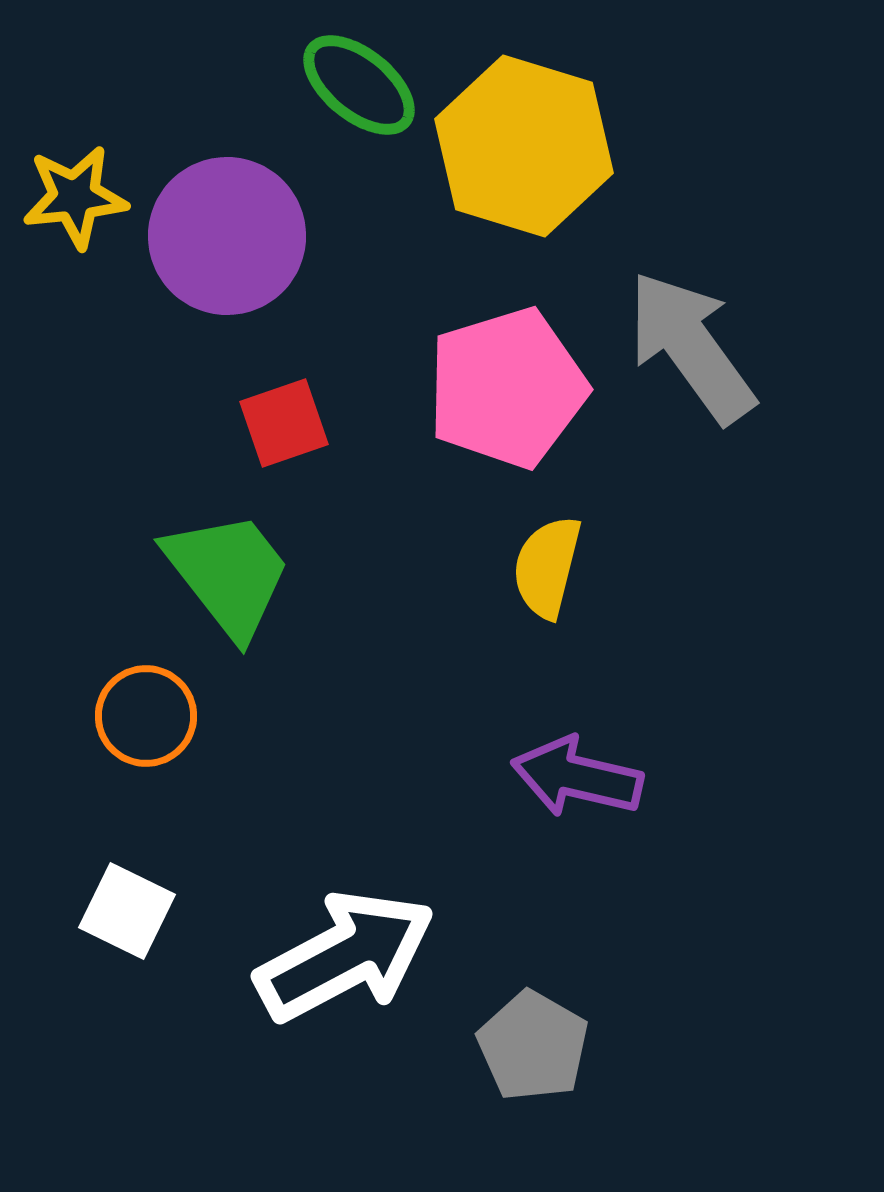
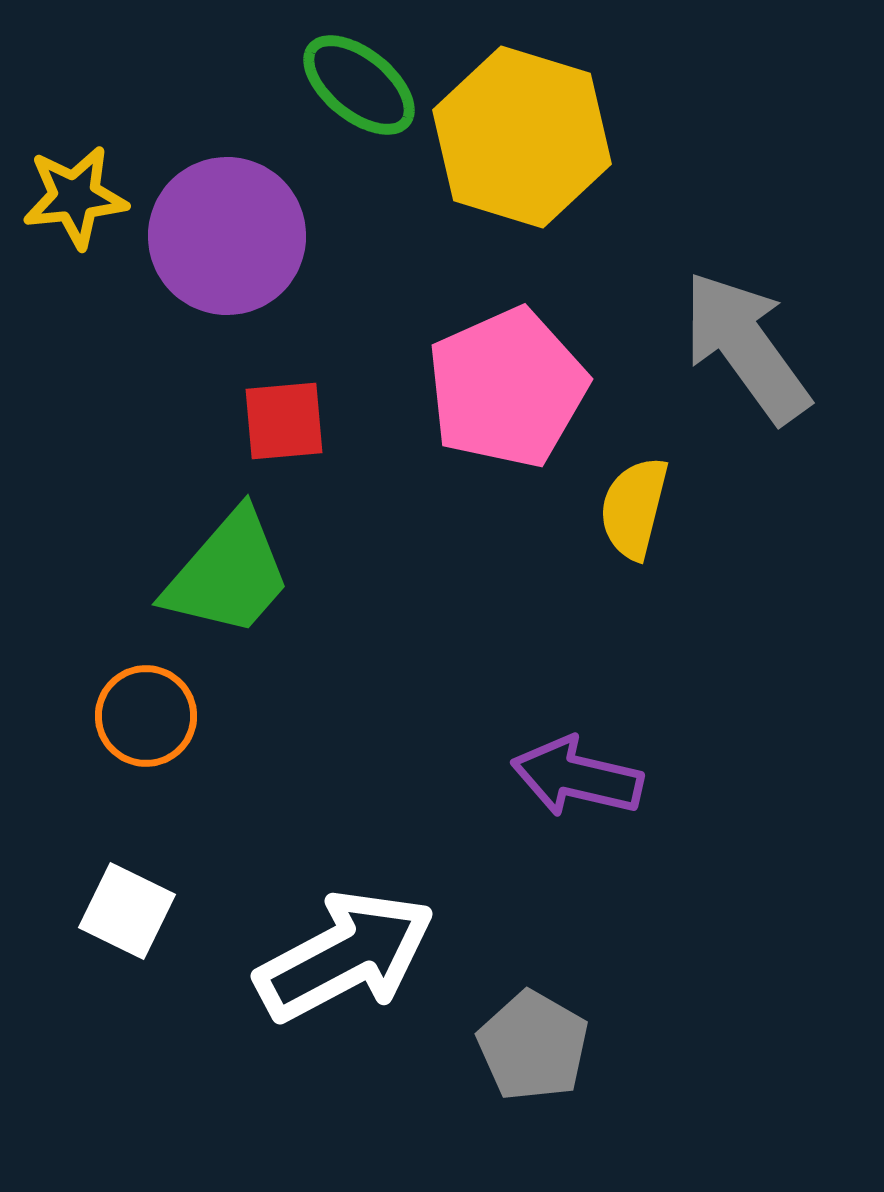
yellow hexagon: moved 2 px left, 9 px up
gray arrow: moved 55 px right
pink pentagon: rotated 7 degrees counterclockwise
red square: moved 2 px up; rotated 14 degrees clockwise
yellow semicircle: moved 87 px right, 59 px up
green trapezoid: rotated 79 degrees clockwise
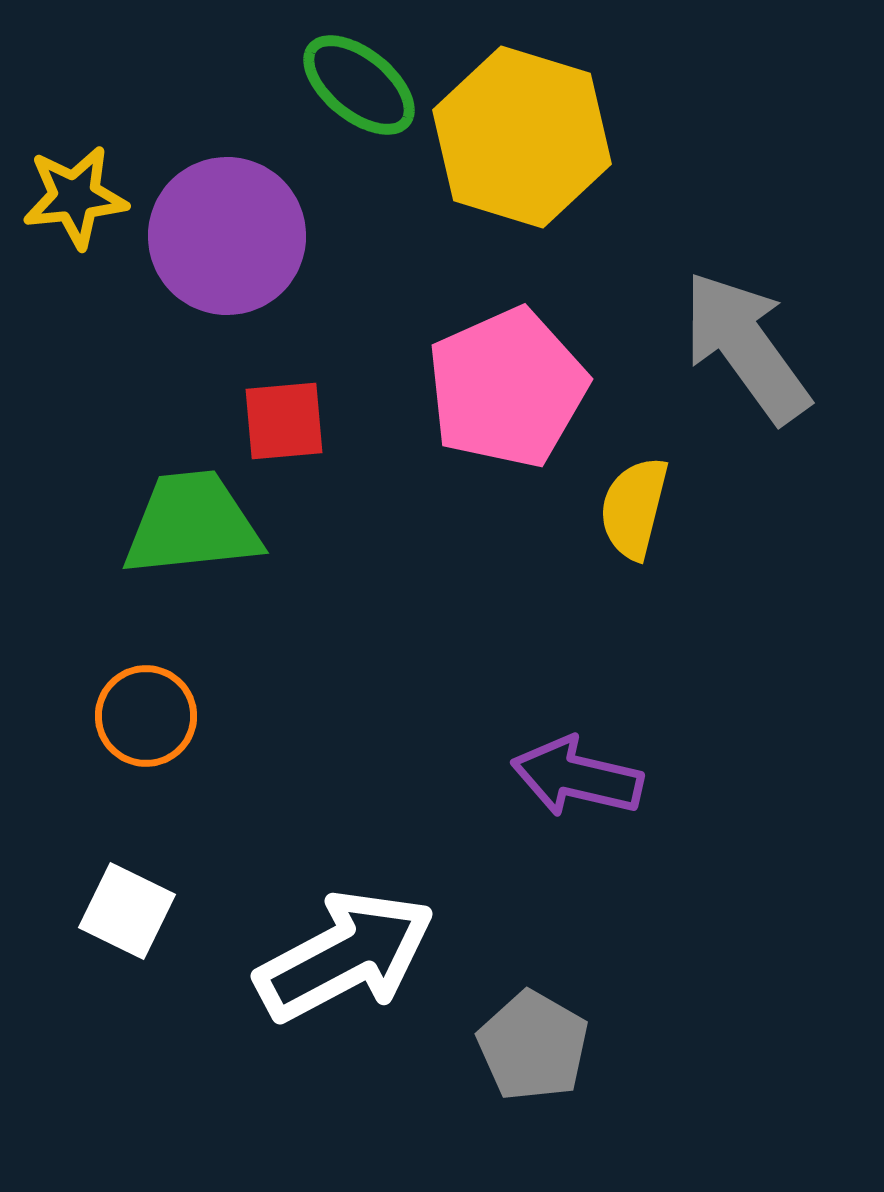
green trapezoid: moved 36 px left, 50 px up; rotated 137 degrees counterclockwise
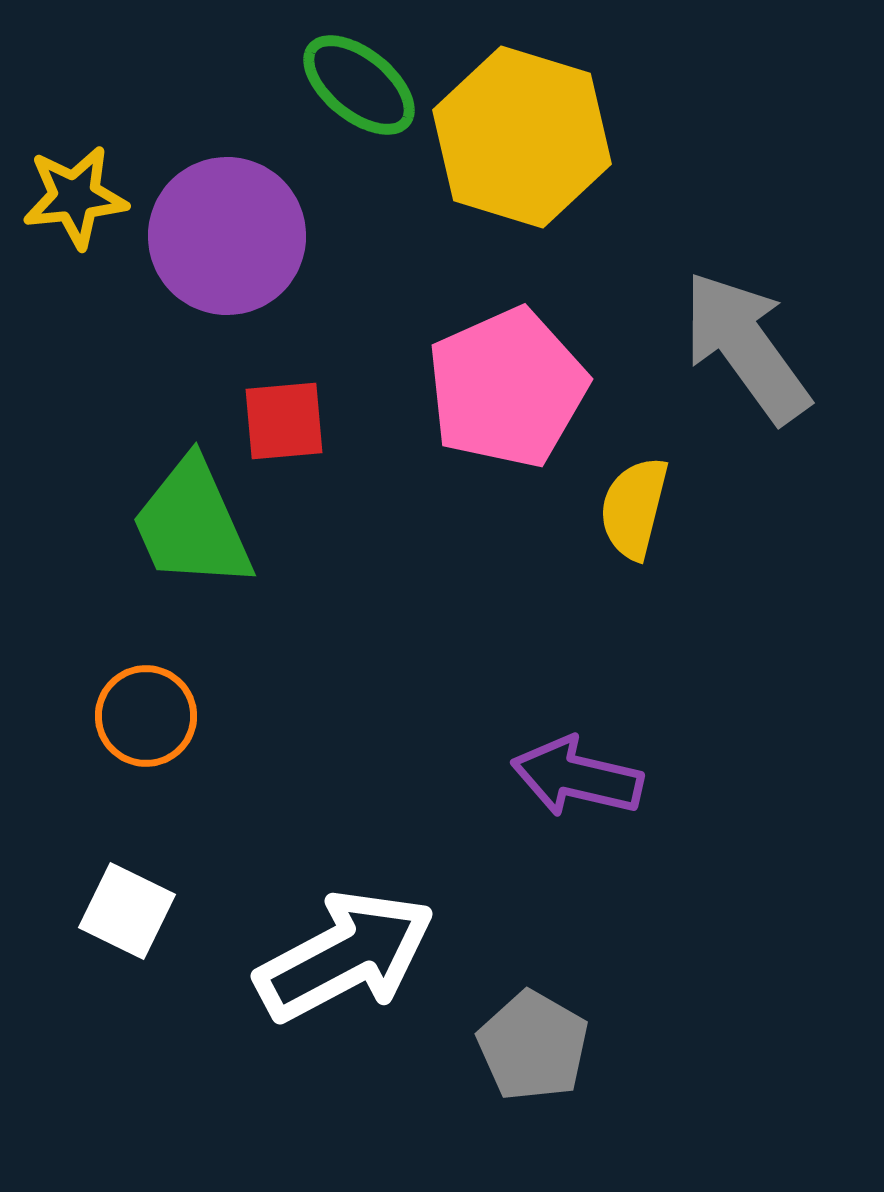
green trapezoid: rotated 108 degrees counterclockwise
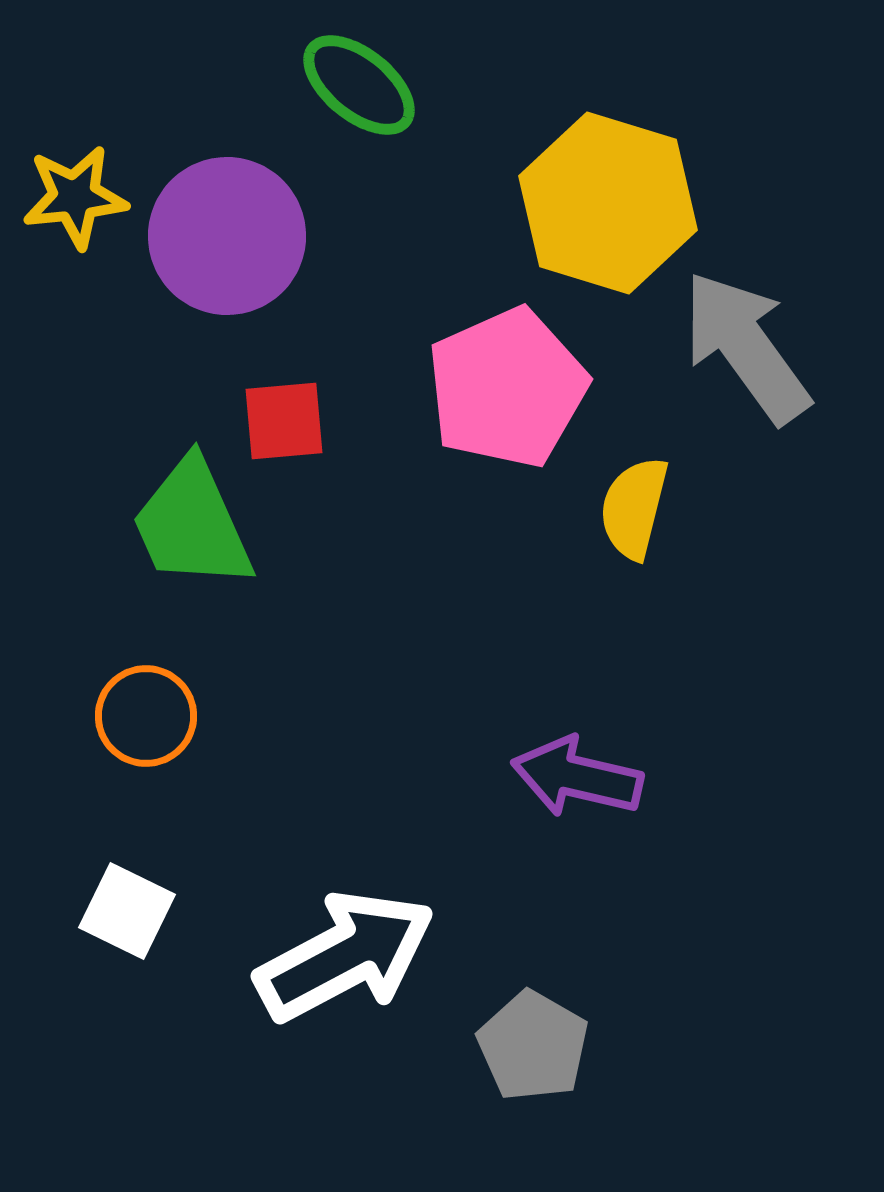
yellow hexagon: moved 86 px right, 66 px down
